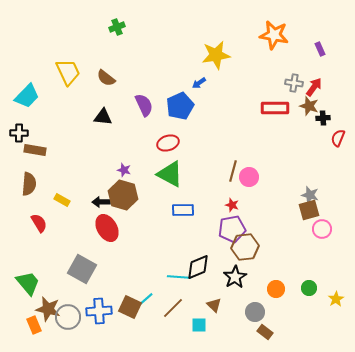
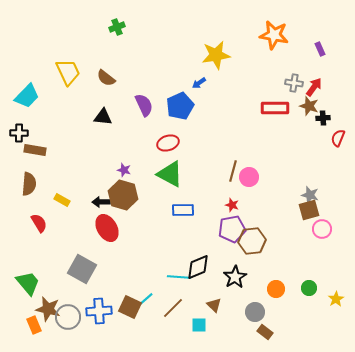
brown hexagon at (245, 247): moved 7 px right, 6 px up
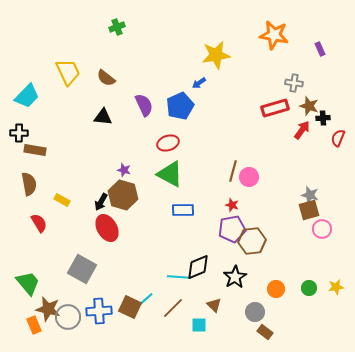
red arrow at (314, 87): moved 12 px left, 43 px down
red rectangle at (275, 108): rotated 16 degrees counterclockwise
brown semicircle at (29, 184): rotated 15 degrees counterclockwise
black arrow at (101, 202): rotated 60 degrees counterclockwise
yellow star at (336, 299): moved 12 px up; rotated 21 degrees clockwise
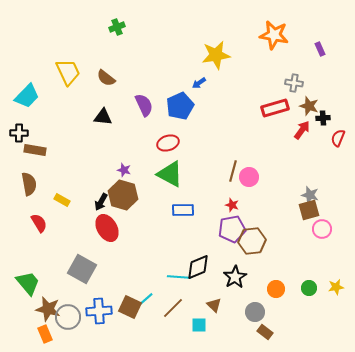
orange rectangle at (34, 325): moved 11 px right, 9 px down
